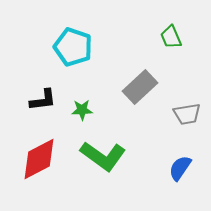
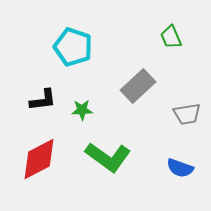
gray rectangle: moved 2 px left, 1 px up
green L-shape: moved 5 px right, 1 px down
blue semicircle: rotated 104 degrees counterclockwise
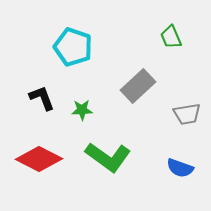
black L-shape: moved 1 px left, 2 px up; rotated 104 degrees counterclockwise
red diamond: rotated 54 degrees clockwise
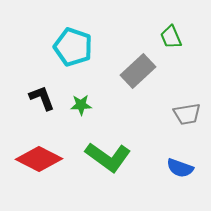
gray rectangle: moved 15 px up
green star: moved 1 px left, 5 px up
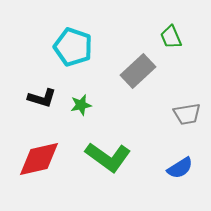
black L-shape: rotated 128 degrees clockwise
green star: rotated 10 degrees counterclockwise
red diamond: rotated 39 degrees counterclockwise
blue semicircle: rotated 52 degrees counterclockwise
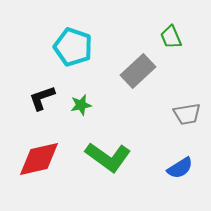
black L-shape: rotated 144 degrees clockwise
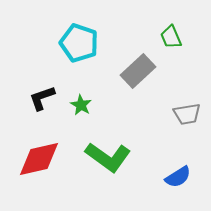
cyan pentagon: moved 6 px right, 4 px up
green star: rotated 30 degrees counterclockwise
blue semicircle: moved 2 px left, 9 px down
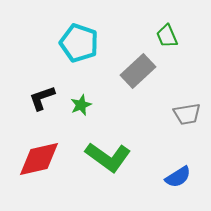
green trapezoid: moved 4 px left, 1 px up
green star: rotated 20 degrees clockwise
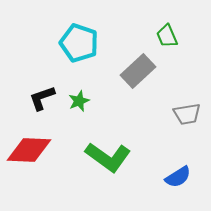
green star: moved 2 px left, 4 px up
red diamond: moved 10 px left, 9 px up; rotated 15 degrees clockwise
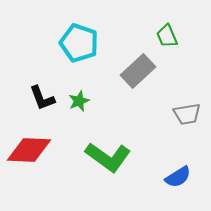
black L-shape: rotated 92 degrees counterclockwise
